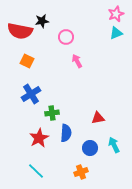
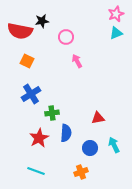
cyan line: rotated 24 degrees counterclockwise
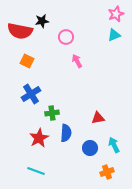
cyan triangle: moved 2 px left, 2 px down
orange cross: moved 26 px right
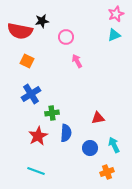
red star: moved 1 px left, 2 px up
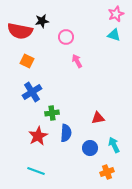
cyan triangle: rotated 40 degrees clockwise
blue cross: moved 1 px right, 2 px up
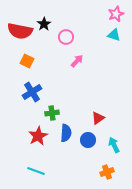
black star: moved 2 px right, 3 px down; rotated 24 degrees counterclockwise
pink arrow: rotated 72 degrees clockwise
red triangle: rotated 24 degrees counterclockwise
blue circle: moved 2 px left, 8 px up
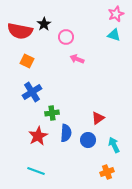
pink arrow: moved 2 px up; rotated 112 degrees counterclockwise
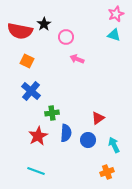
blue cross: moved 1 px left, 1 px up; rotated 18 degrees counterclockwise
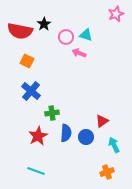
cyan triangle: moved 28 px left
pink arrow: moved 2 px right, 6 px up
red triangle: moved 4 px right, 3 px down
blue circle: moved 2 px left, 3 px up
